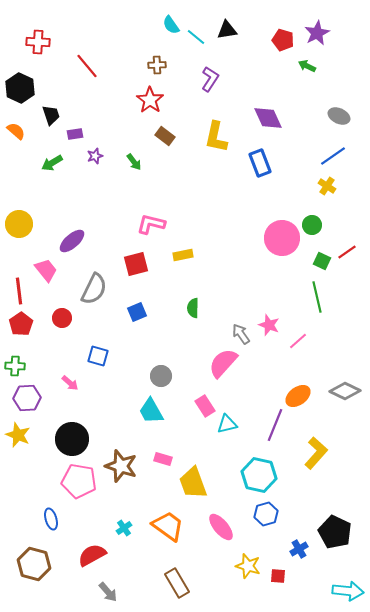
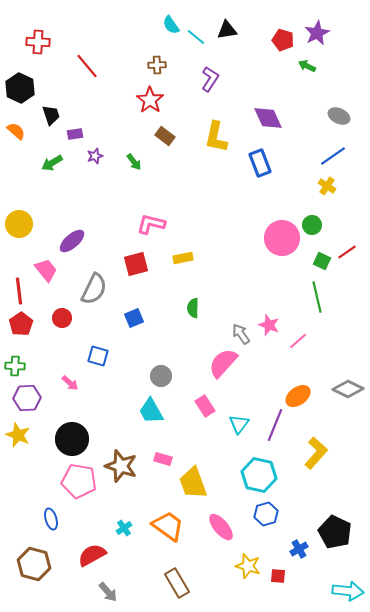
yellow rectangle at (183, 255): moved 3 px down
blue square at (137, 312): moved 3 px left, 6 px down
gray diamond at (345, 391): moved 3 px right, 2 px up
cyan triangle at (227, 424): moved 12 px right; rotated 40 degrees counterclockwise
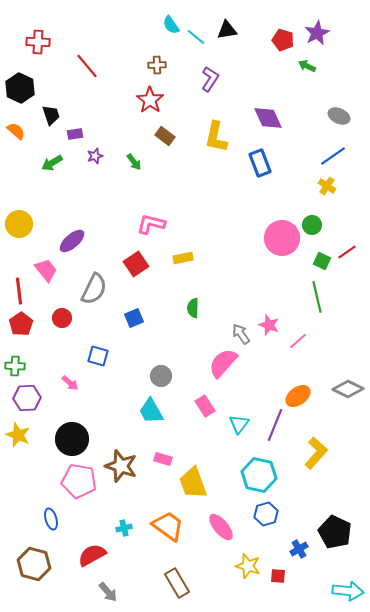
red square at (136, 264): rotated 20 degrees counterclockwise
cyan cross at (124, 528): rotated 21 degrees clockwise
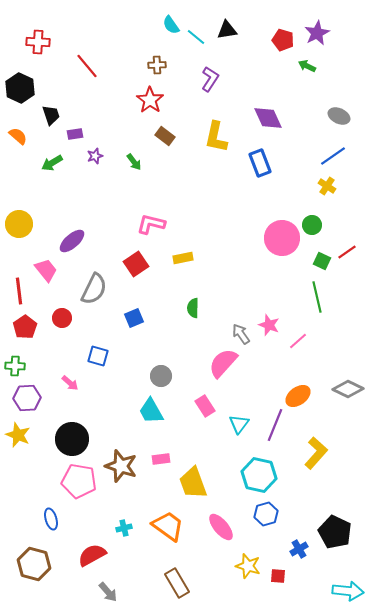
orange semicircle at (16, 131): moved 2 px right, 5 px down
red pentagon at (21, 324): moved 4 px right, 3 px down
pink rectangle at (163, 459): moved 2 px left; rotated 24 degrees counterclockwise
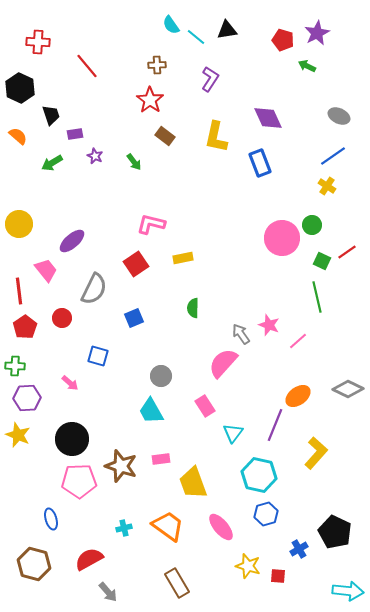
purple star at (95, 156): rotated 28 degrees counterclockwise
cyan triangle at (239, 424): moved 6 px left, 9 px down
pink pentagon at (79, 481): rotated 12 degrees counterclockwise
red semicircle at (92, 555): moved 3 px left, 4 px down
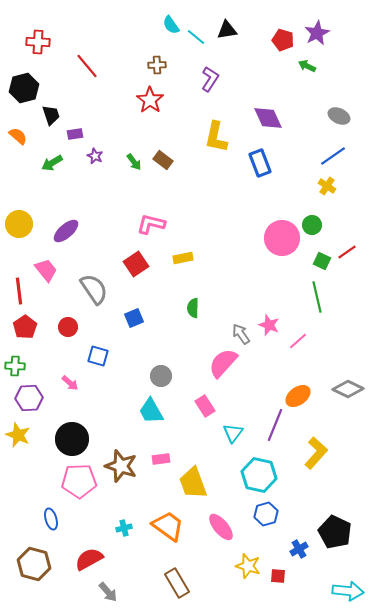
black hexagon at (20, 88): moved 4 px right; rotated 20 degrees clockwise
brown rectangle at (165, 136): moved 2 px left, 24 px down
purple ellipse at (72, 241): moved 6 px left, 10 px up
gray semicircle at (94, 289): rotated 60 degrees counterclockwise
red circle at (62, 318): moved 6 px right, 9 px down
purple hexagon at (27, 398): moved 2 px right
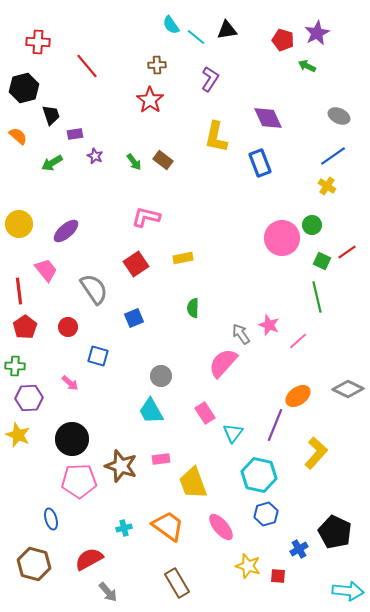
pink L-shape at (151, 224): moved 5 px left, 7 px up
pink rectangle at (205, 406): moved 7 px down
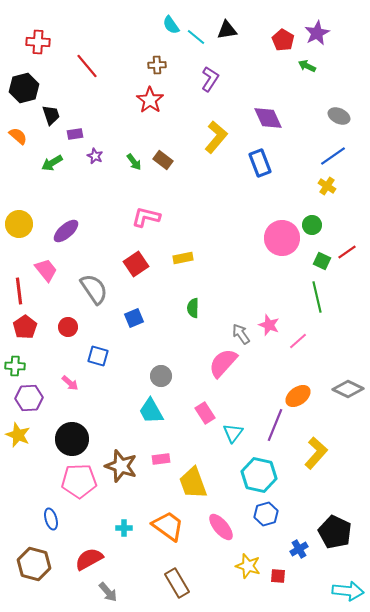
red pentagon at (283, 40): rotated 15 degrees clockwise
yellow L-shape at (216, 137): rotated 152 degrees counterclockwise
cyan cross at (124, 528): rotated 14 degrees clockwise
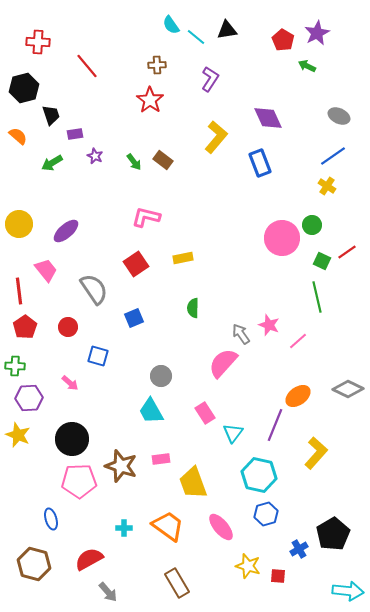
black pentagon at (335, 532): moved 2 px left, 2 px down; rotated 16 degrees clockwise
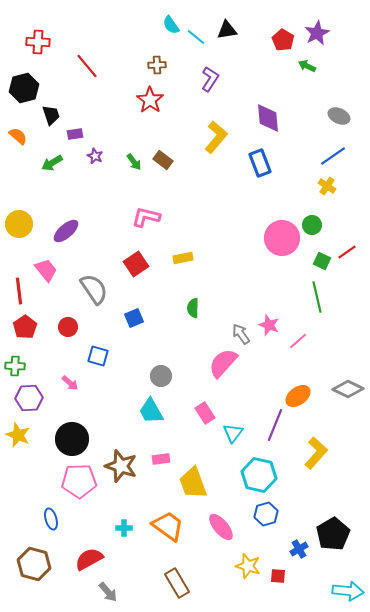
purple diamond at (268, 118): rotated 20 degrees clockwise
